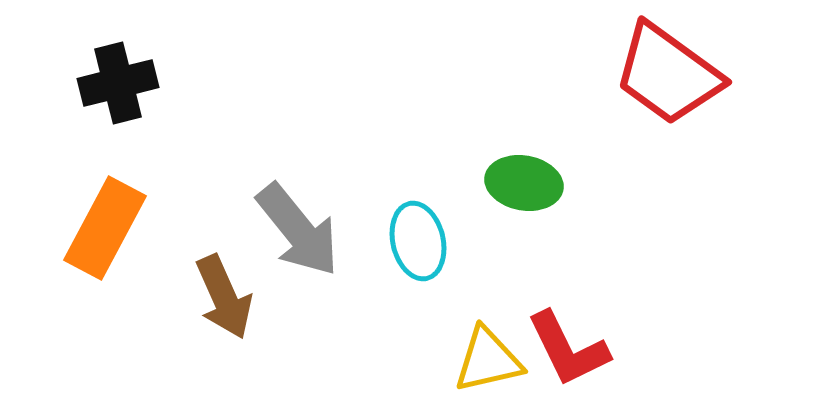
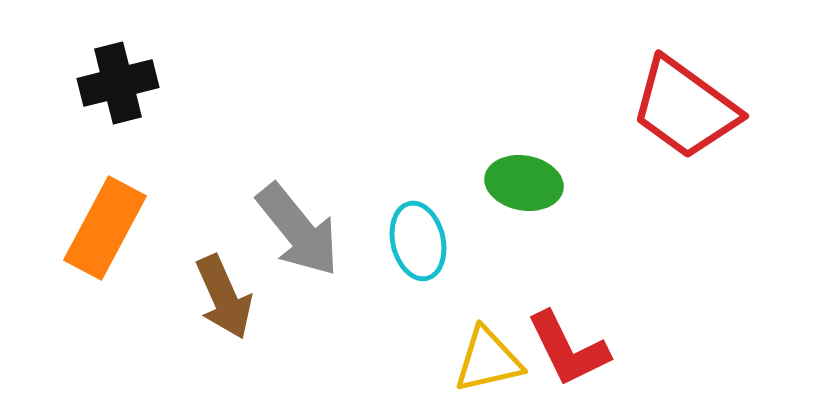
red trapezoid: moved 17 px right, 34 px down
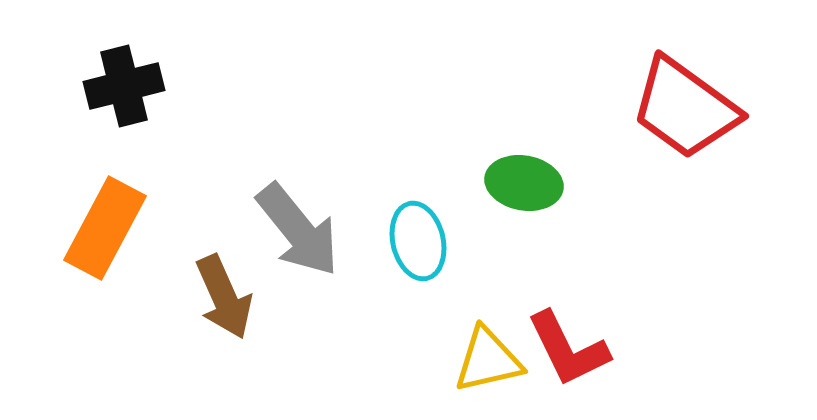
black cross: moved 6 px right, 3 px down
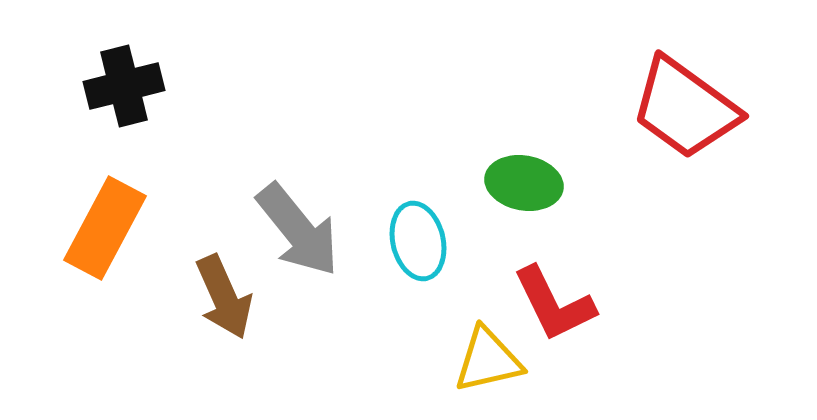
red L-shape: moved 14 px left, 45 px up
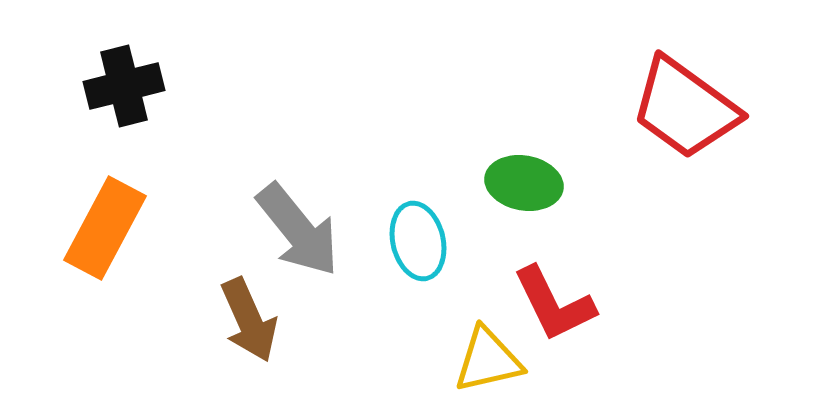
brown arrow: moved 25 px right, 23 px down
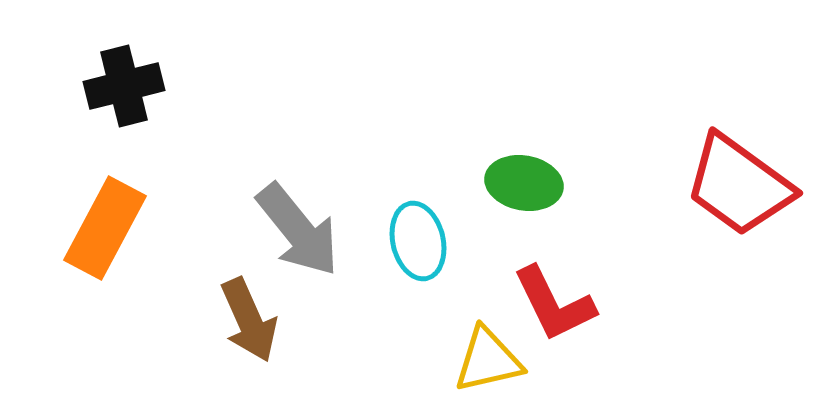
red trapezoid: moved 54 px right, 77 px down
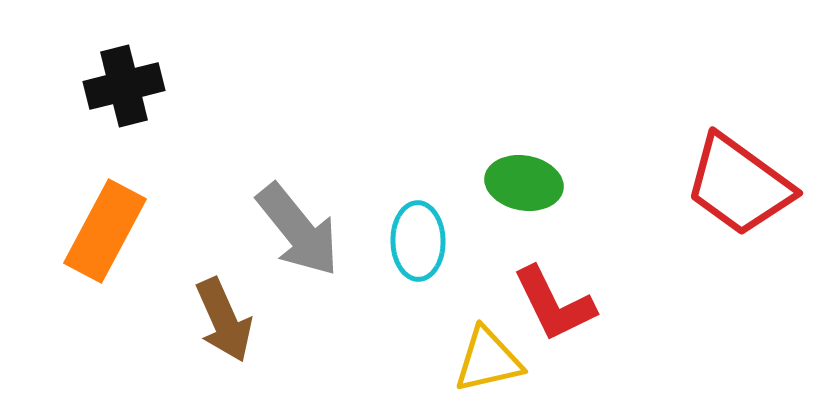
orange rectangle: moved 3 px down
cyan ellipse: rotated 12 degrees clockwise
brown arrow: moved 25 px left
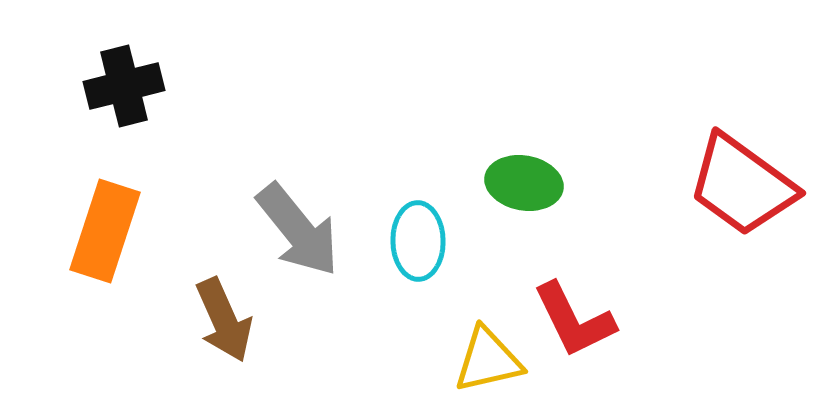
red trapezoid: moved 3 px right
orange rectangle: rotated 10 degrees counterclockwise
red L-shape: moved 20 px right, 16 px down
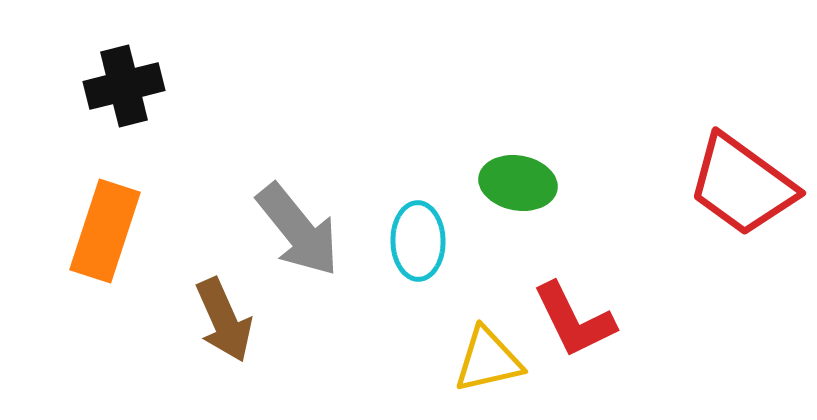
green ellipse: moved 6 px left
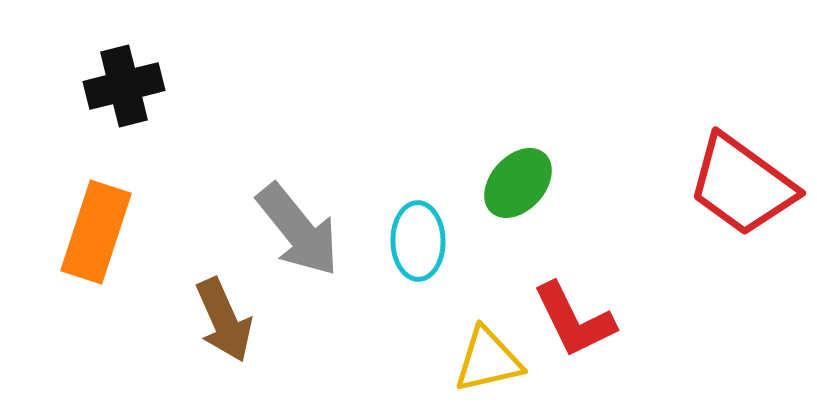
green ellipse: rotated 58 degrees counterclockwise
orange rectangle: moved 9 px left, 1 px down
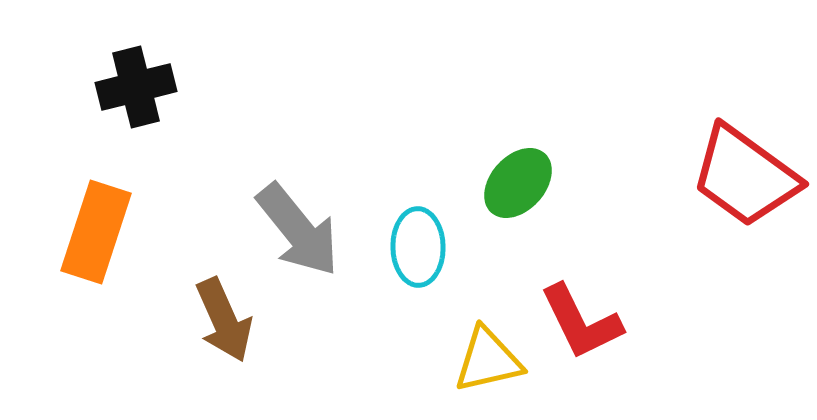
black cross: moved 12 px right, 1 px down
red trapezoid: moved 3 px right, 9 px up
cyan ellipse: moved 6 px down
red L-shape: moved 7 px right, 2 px down
